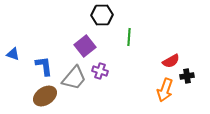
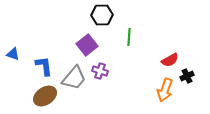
purple square: moved 2 px right, 1 px up
red semicircle: moved 1 px left, 1 px up
black cross: rotated 16 degrees counterclockwise
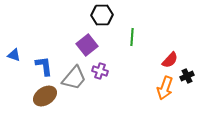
green line: moved 3 px right
blue triangle: moved 1 px right, 1 px down
red semicircle: rotated 18 degrees counterclockwise
orange arrow: moved 2 px up
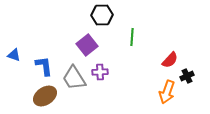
purple cross: moved 1 px down; rotated 21 degrees counterclockwise
gray trapezoid: rotated 108 degrees clockwise
orange arrow: moved 2 px right, 4 px down
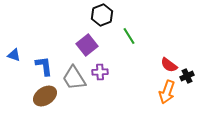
black hexagon: rotated 20 degrees counterclockwise
green line: moved 3 px left, 1 px up; rotated 36 degrees counterclockwise
red semicircle: moved 1 px left, 5 px down; rotated 84 degrees clockwise
